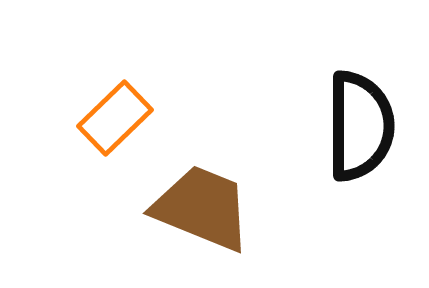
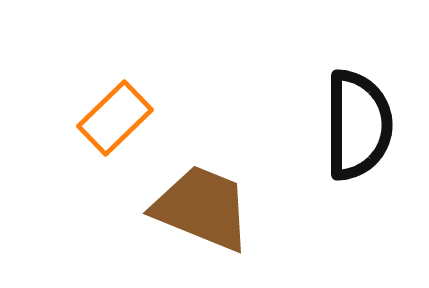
black semicircle: moved 2 px left, 1 px up
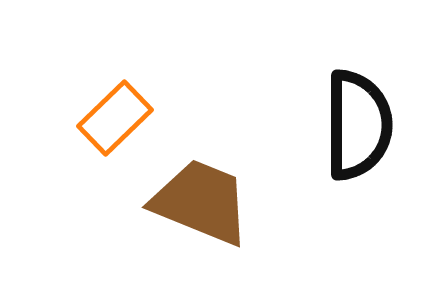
brown trapezoid: moved 1 px left, 6 px up
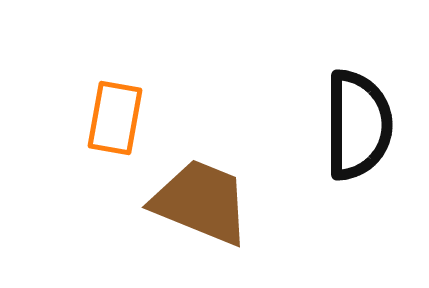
orange rectangle: rotated 36 degrees counterclockwise
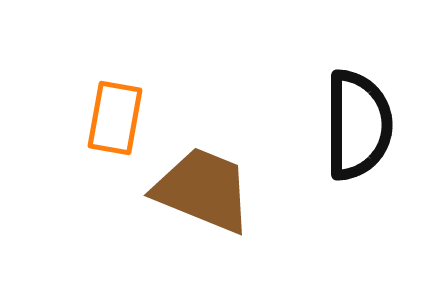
brown trapezoid: moved 2 px right, 12 px up
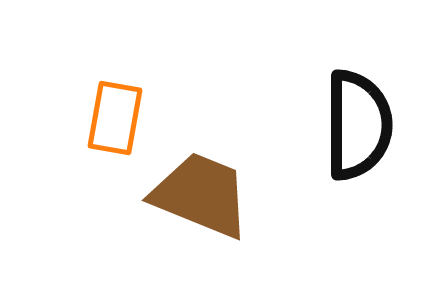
brown trapezoid: moved 2 px left, 5 px down
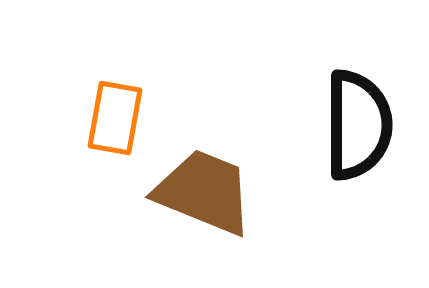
brown trapezoid: moved 3 px right, 3 px up
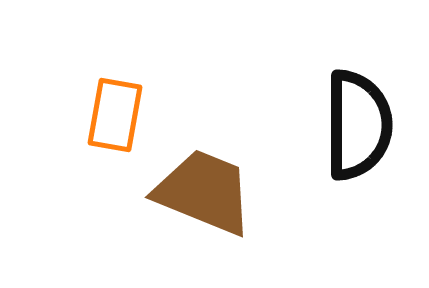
orange rectangle: moved 3 px up
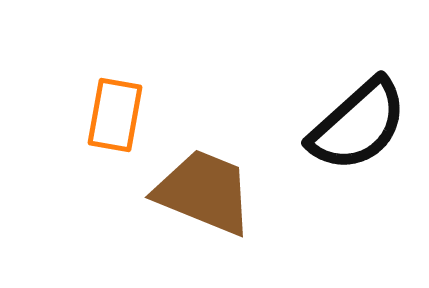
black semicircle: rotated 48 degrees clockwise
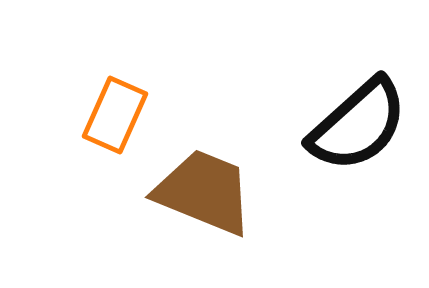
orange rectangle: rotated 14 degrees clockwise
